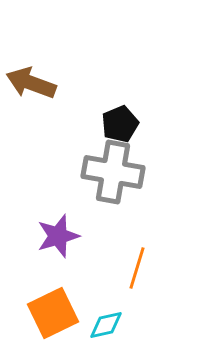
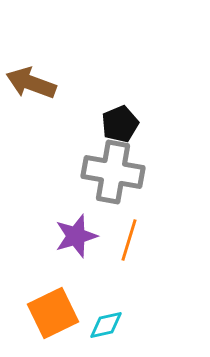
purple star: moved 18 px right
orange line: moved 8 px left, 28 px up
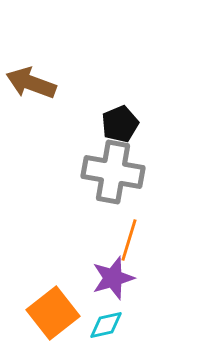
purple star: moved 37 px right, 42 px down
orange square: rotated 12 degrees counterclockwise
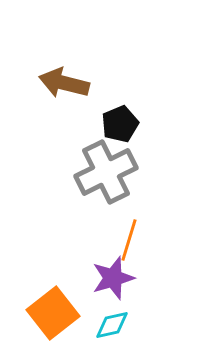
brown arrow: moved 33 px right; rotated 6 degrees counterclockwise
gray cross: moved 7 px left; rotated 36 degrees counterclockwise
cyan diamond: moved 6 px right
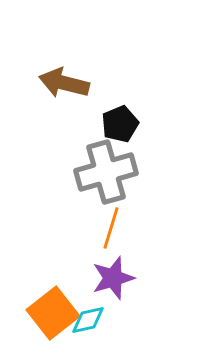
gray cross: rotated 10 degrees clockwise
orange line: moved 18 px left, 12 px up
cyan diamond: moved 24 px left, 5 px up
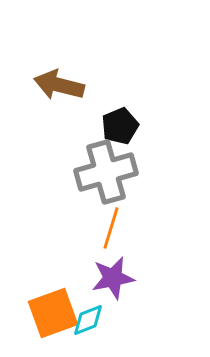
brown arrow: moved 5 px left, 2 px down
black pentagon: moved 2 px down
purple star: rotated 6 degrees clockwise
orange square: rotated 18 degrees clockwise
cyan diamond: rotated 9 degrees counterclockwise
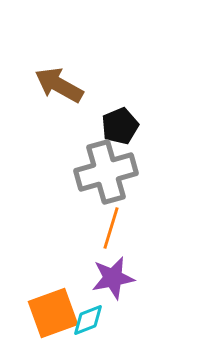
brown arrow: rotated 15 degrees clockwise
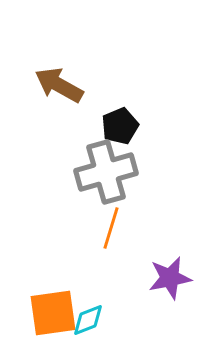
purple star: moved 57 px right
orange square: rotated 12 degrees clockwise
